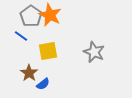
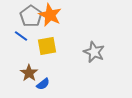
yellow square: moved 1 px left, 5 px up
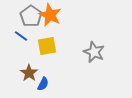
blue semicircle: rotated 24 degrees counterclockwise
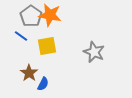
orange star: rotated 15 degrees counterclockwise
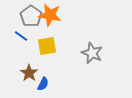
gray star: moved 2 px left, 1 px down
